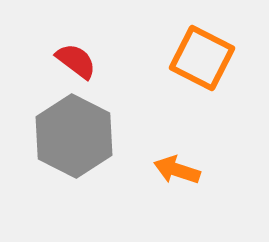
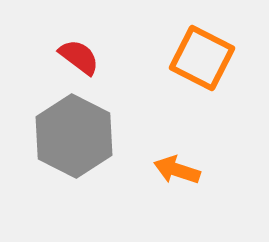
red semicircle: moved 3 px right, 4 px up
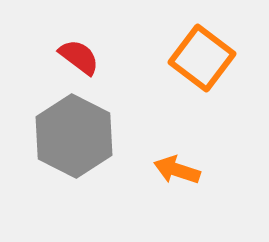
orange square: rotated 10 degrees clockwise
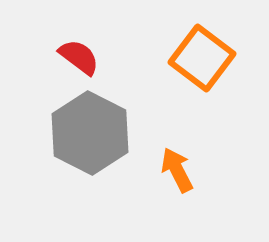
gray hexagon: moved 16 px right, 3 px up
orange arrow: rotated 45 degrees clockwise
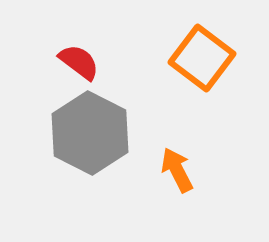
red semicircle: moved 5 px down
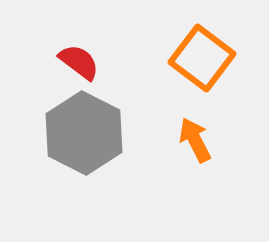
gray hexagon: moved 6 px left
orange arrow: moved 18 px right, 30 px up
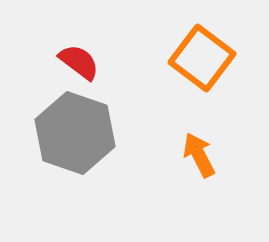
gray hexagon: moved 9 px left; rotated 8 degrees counterclockwise
orange arrow: moved 4 px right, 15 px down
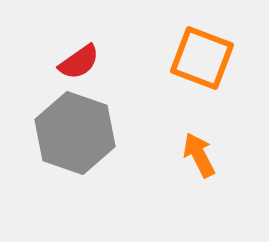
orange square: rotated 16 degrees counterclockwise
red semicircle: rotated 108 degrees clockwise
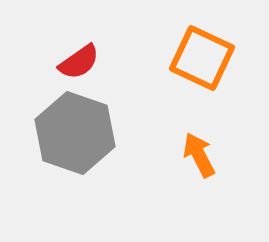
orange square: rotated 4 degrees clockwise
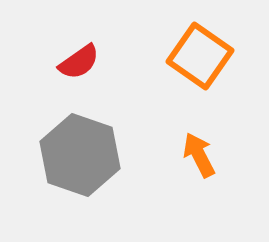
orange square: moved 2 px left, 2 px up; rotated 10 degrees clockwise
gray hexagon: moved 5 px right, 22 px down
